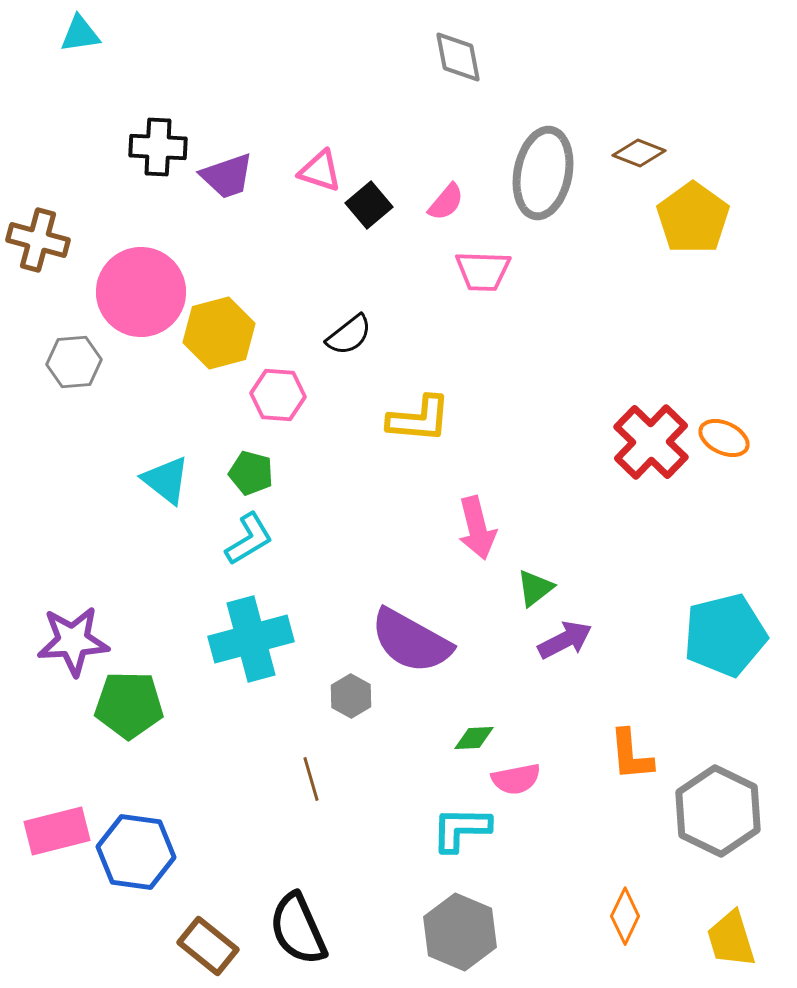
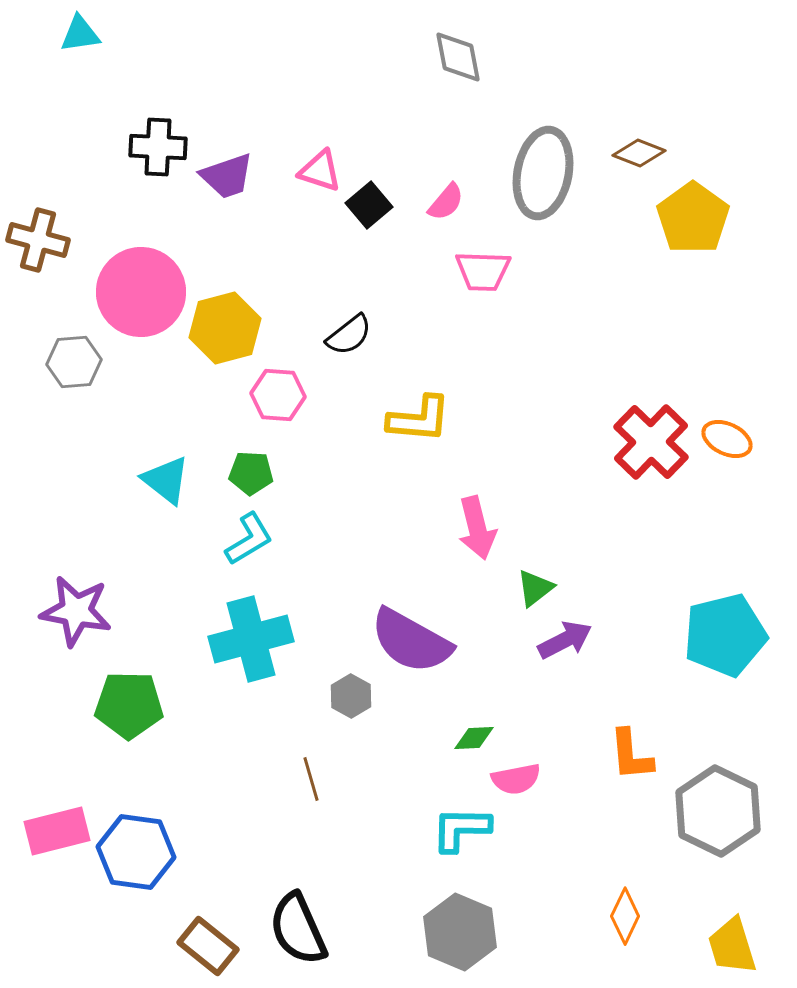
yellow hexagon at (219, 333): moved 6 px right, 5 px up
orange ellipse at (724, 438): moved 3 px right, 1 px down
green pentagon at (251, 473): rotated 12 degrees counterclockwise
purple star at (73, 641): moved 3 px right, 30 px up; rotated 14 degrees clockwise
yellow trapezoid at (731, 939): moved 1 px right, 7 px down
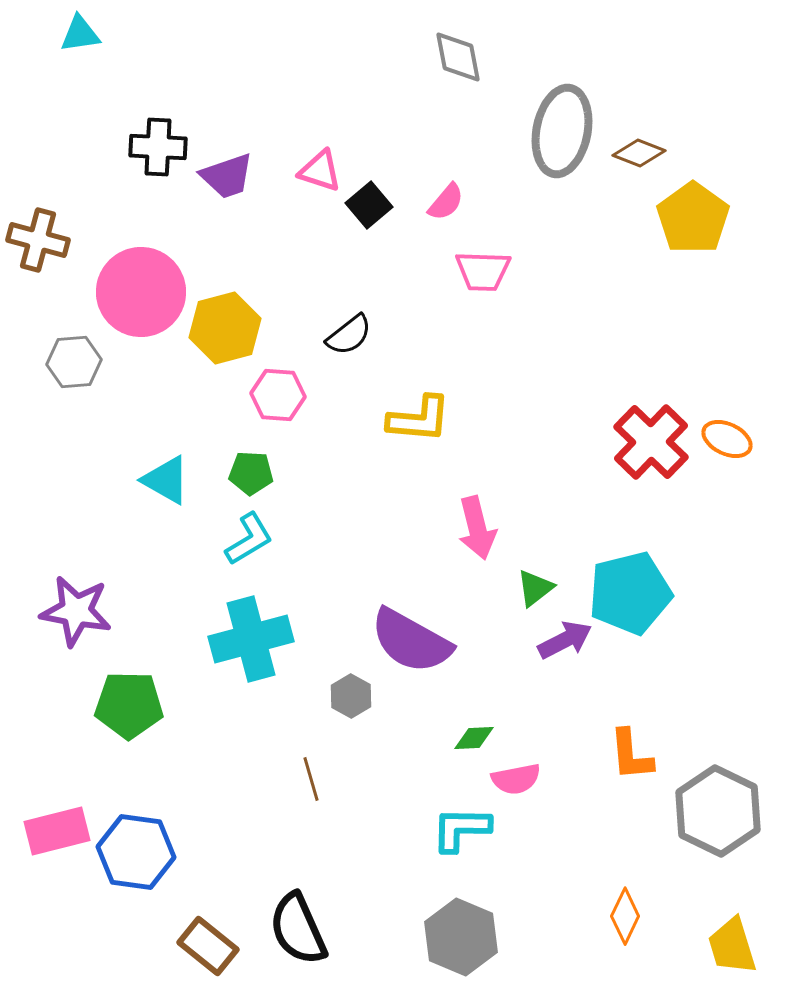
gray ellipse at (543, 173): moved 19 px right, 42 px up
cyan triangle at (166, 480): rotated 8 degrees counterclockwise
cyan pentagon at (725, 635): moved 95 px left, 42 px up
gray hexagon at (460, 932): moved 1 px right, 5 px down
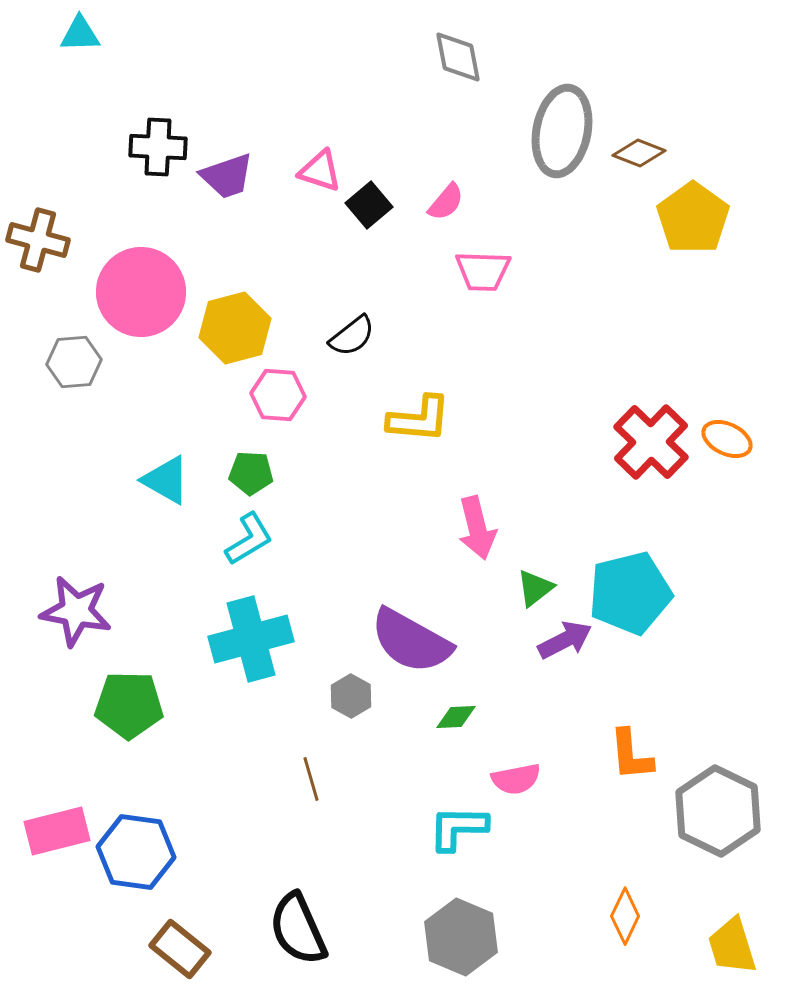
cyan triangle at (80, 34): rotated 6 degrees clockwise
yellow hexagon at (225, 328): moved 10 px right
black semicircle at (349, 335): moved 3 px right, 1 px down
green diamond at (474, 738): moved 18 px left, 21 px up
cyan L-shape at (461, 829): moved 3 px left, 1 px up
brown rectangle at (208, 946): moved 28 px left, 3 px down
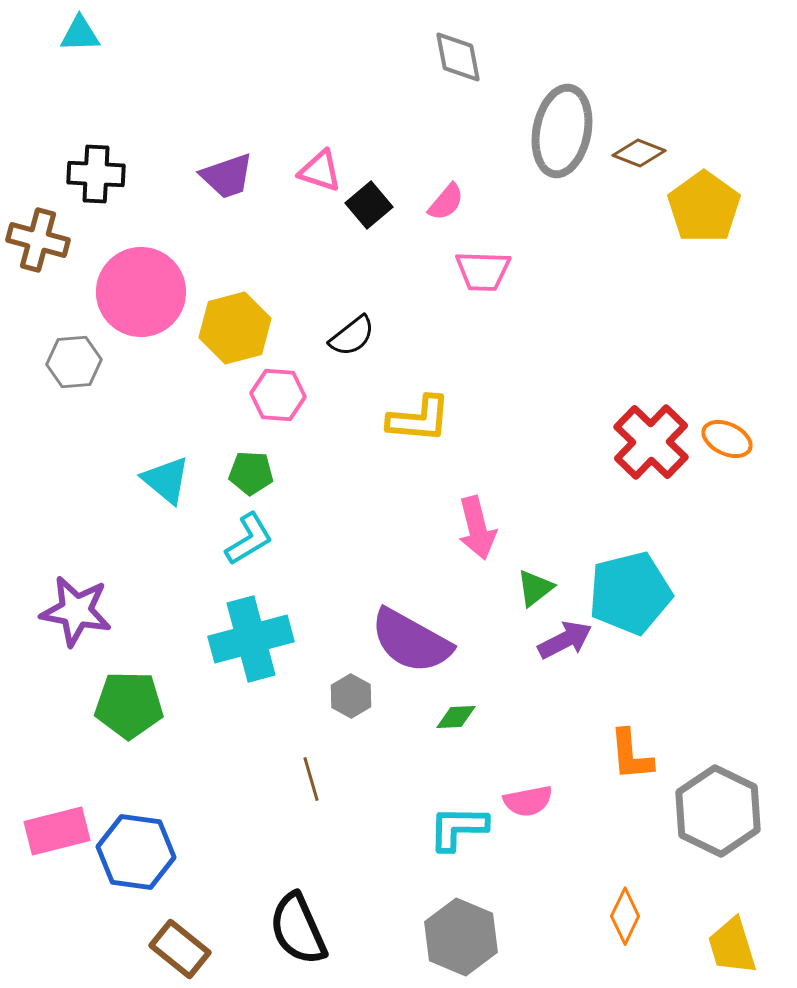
black cross at (158, 147): moved 62 px left, 27 px down
yellow pentagon at (693, 218): moved 11 px right, 11 px up
cyan triangle at (166, 480): rotated 10 degrees clockwise
pink semicircle at (516, 779): moved 12 px right, 22 px down
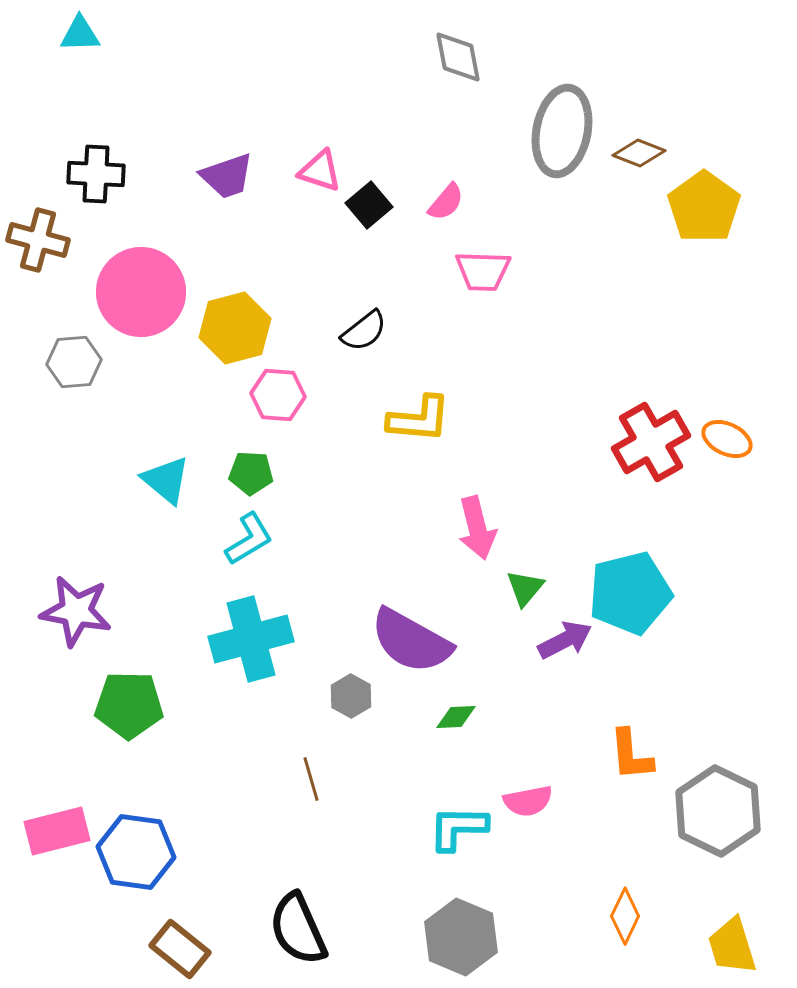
black semicircle at (352, 336): moved 12 px right, 5 px up
red cross at (651, 442): rotated 16 degrees clockwise
green triangle at (535, 588): moved 10 px left; rotated 12 degrees counterclockwise
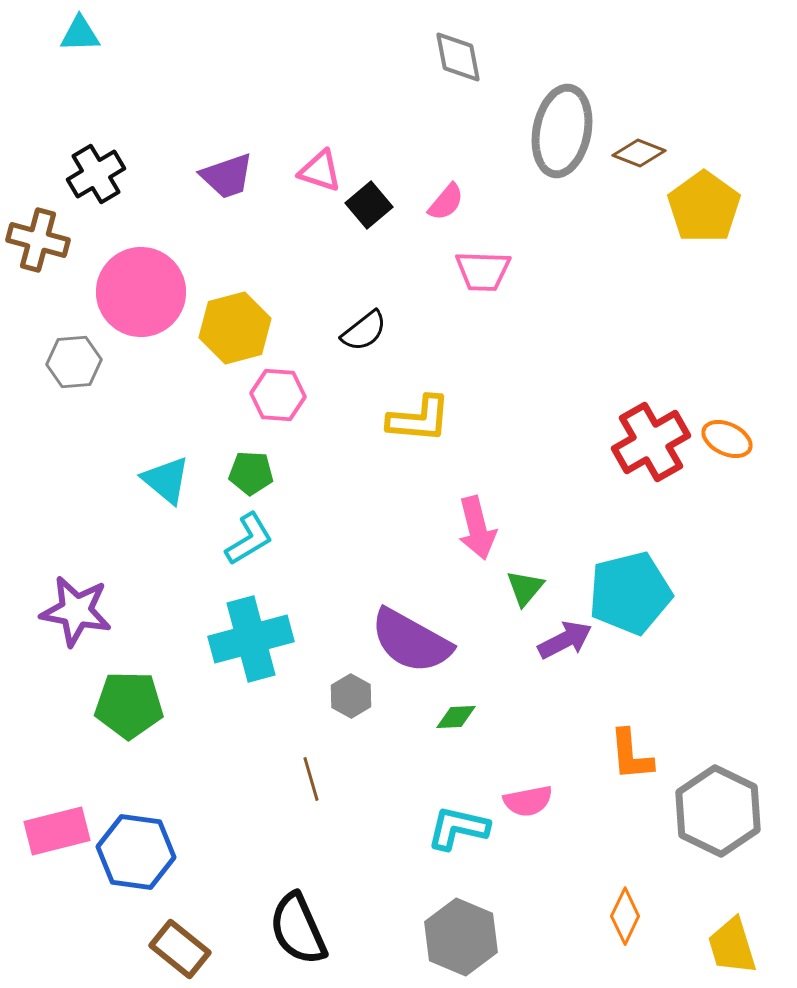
black cross at (96, 174): rotated 34 degrees counterclockwise
cyan L-shape at (458, 828): rotated 12 degrees clockwise
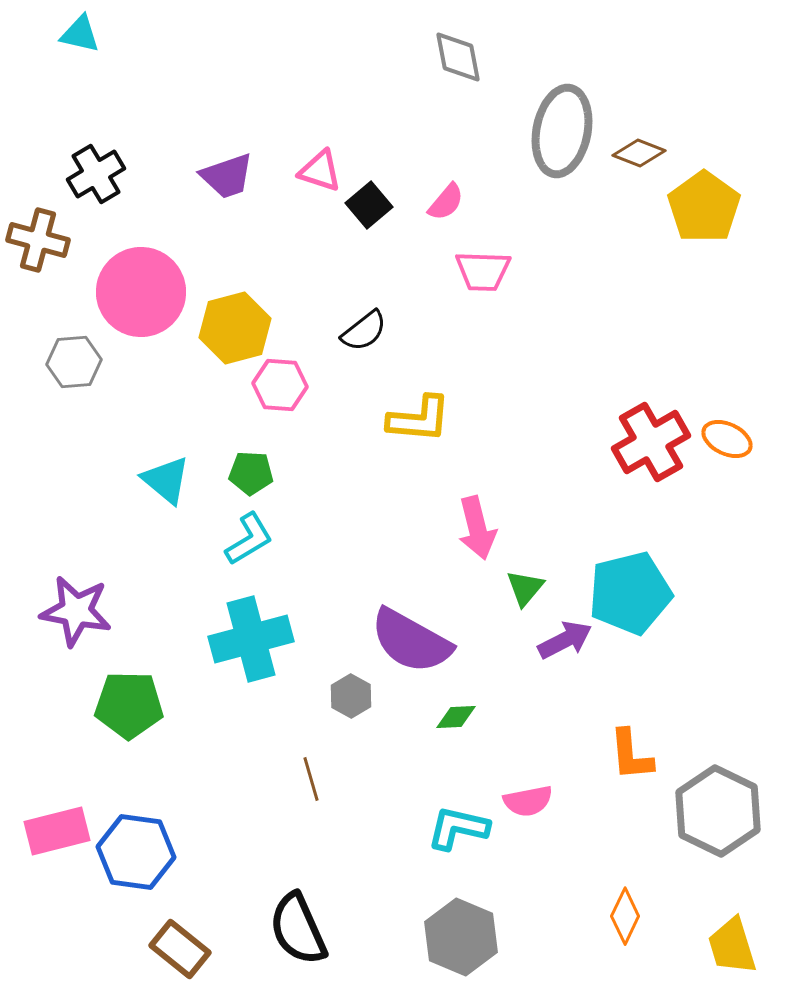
cyan triangle at (80, 34): rotated 15 degrees clockwise
pink hexagon at (278, 395): moved 2 px right, 10 px up
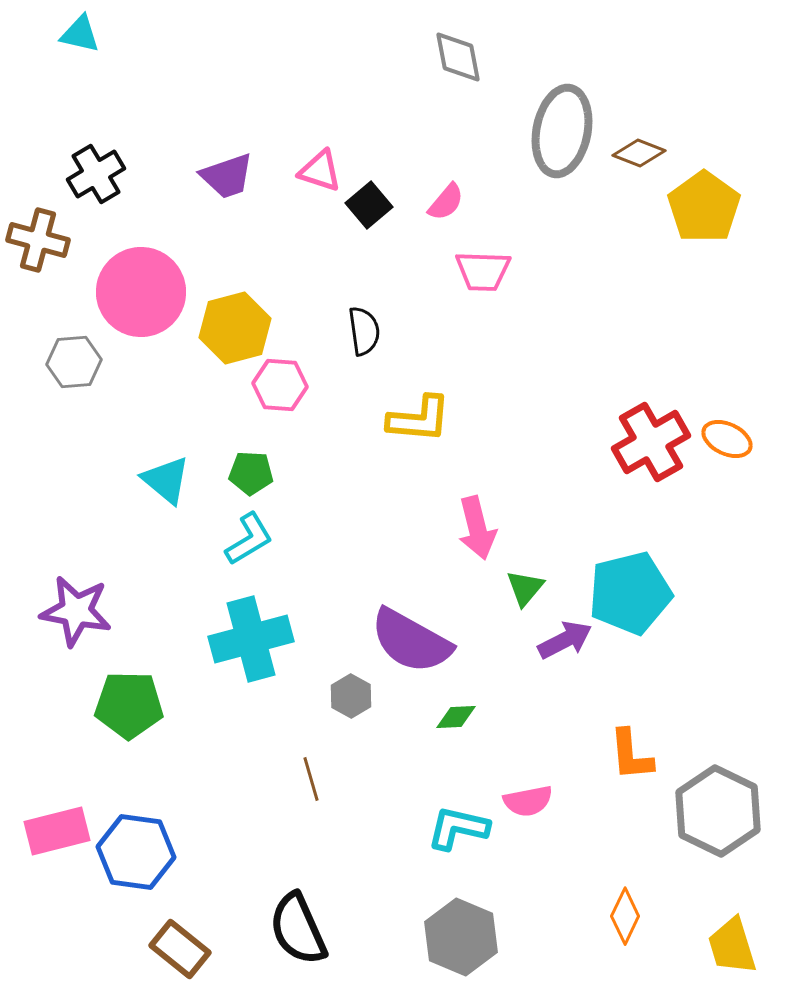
black semicircle at (364, 331): rotated 60 degrees counterclockwise
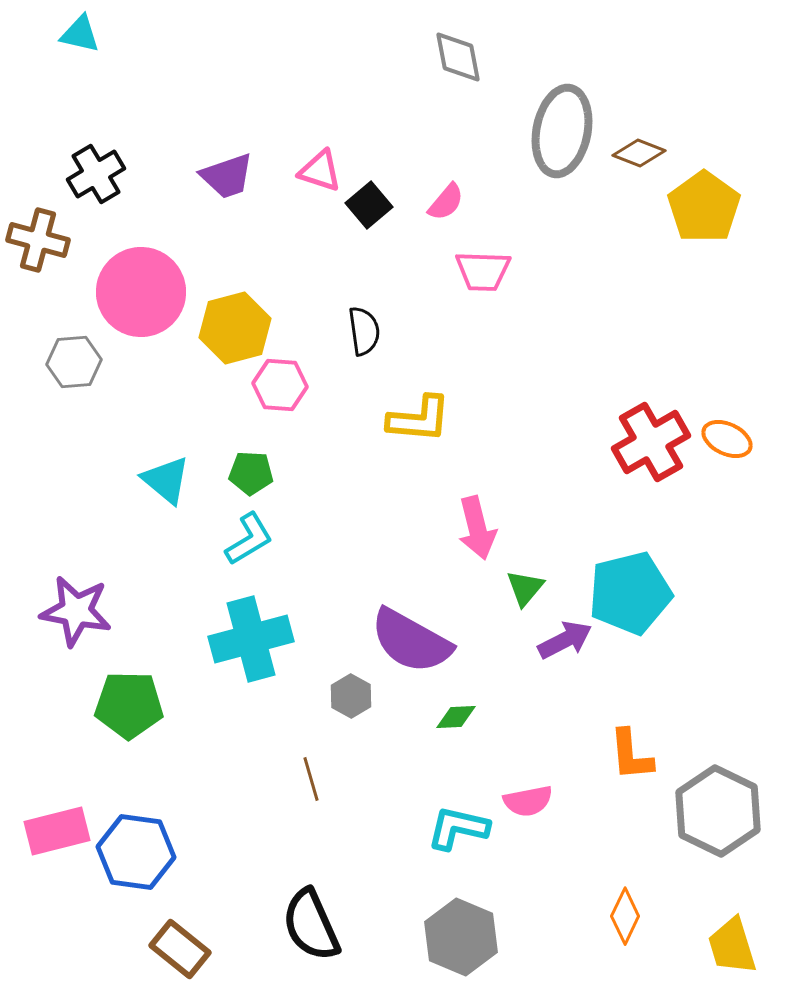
black semicircle at (298, 929): moved 13 px right, 4 px up
